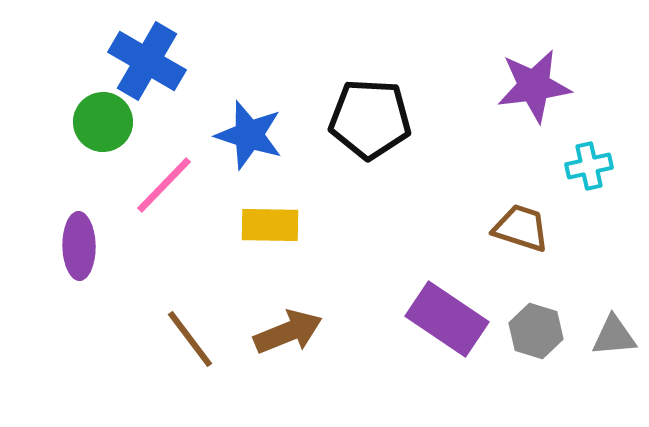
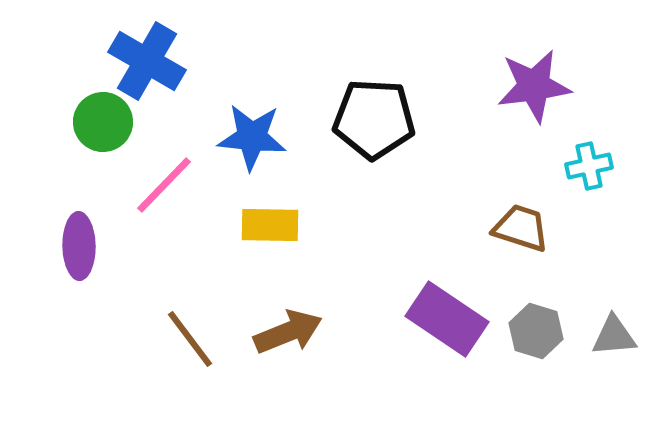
black pentagon: moved 4 px right
blue star: moved 3 px right, 2 px down; rotated 12 degrees counterclockwise
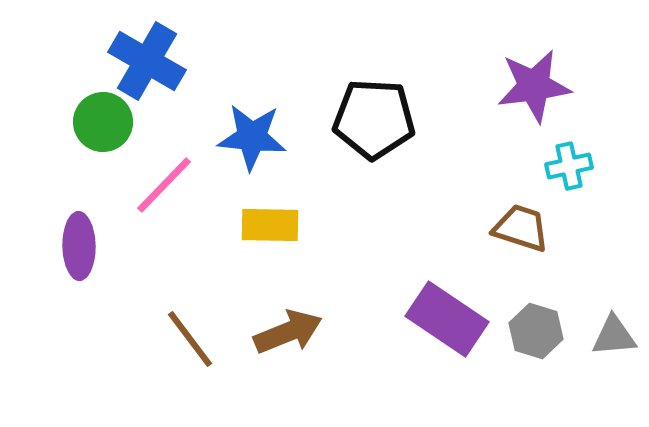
cyan cross: moved 20 px left
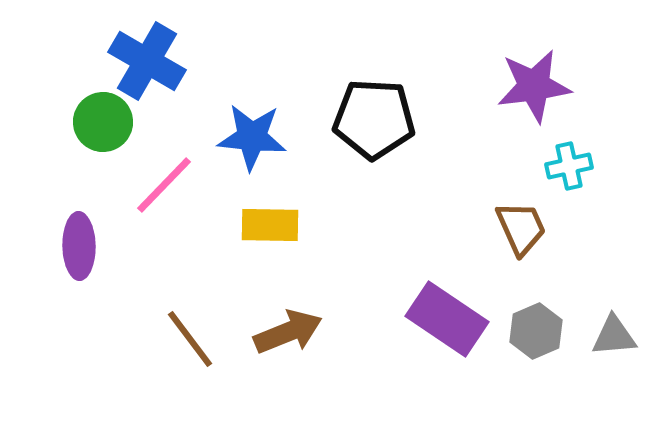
brown trapezoid: rotated 48 degrees clockwise
gray hexagon: rotated 20 degrees clockwise
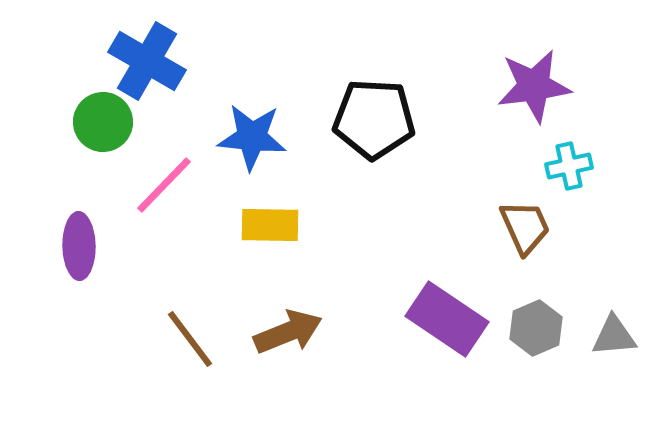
brown trapezoid: moved 4 px right, 1 px up
gray hexagon: moved 3 px up
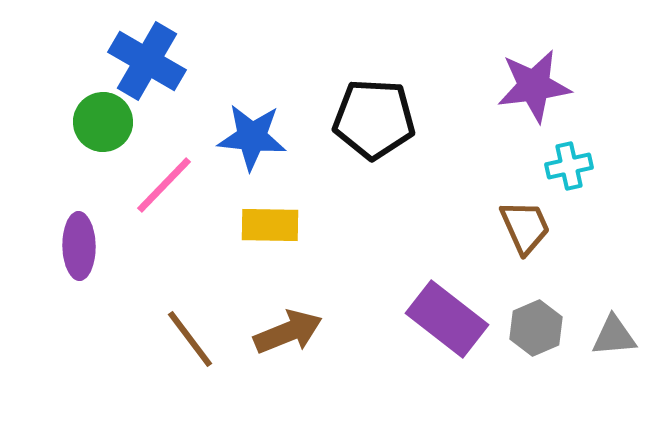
purple rectangle: rotated 4 degrees clockwise
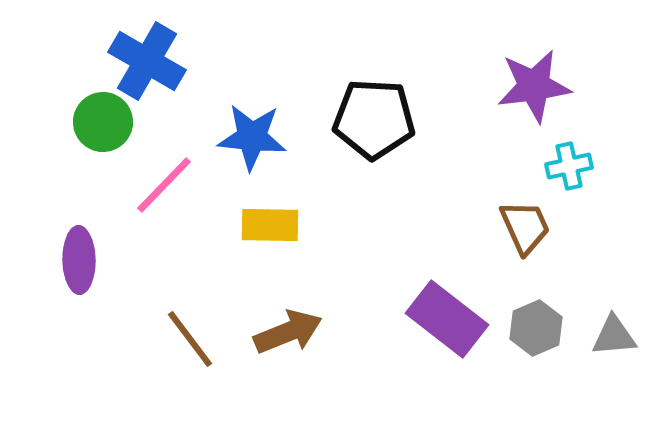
purple ellipse: moved 14 px down
